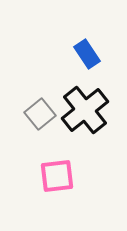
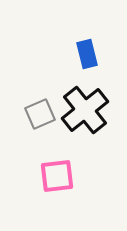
blue rectangle: rotated 20 degrees clockwise
gray square: rotated 16 degrees clockwise
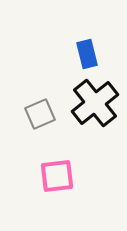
black cross: moved 10 px right, 7 px up
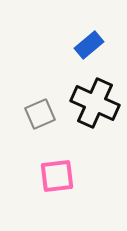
blue rectangle: moved 2 px right, 9 px up; rotated 64 degrees clockwise
black cross: rotated 27 degrees counterclockwise
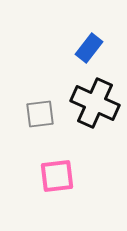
blue rectangle: moved 3 px down; rotated 12 degrees counterclockwise
gray square: rotated 16 degrees clockwise
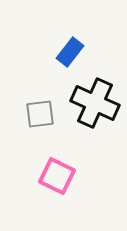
blue rectangle: moved 19 px left, 4 px down
pink square: rotated 33 degrees clockwise
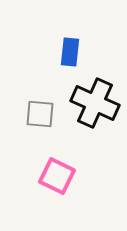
blue rectangle: rotated 32 degrees counterclockwise
gray square: rotated 12 degrees clockwise
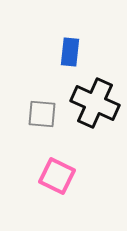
gray square: moved 2 px right
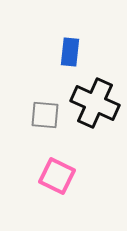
gray square: moved 3 px right, 1 px down
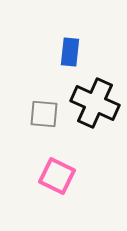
gray square: moved 1 px left, 1 px up
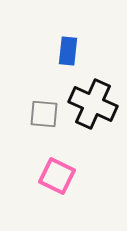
blue rectangle: moved 2 px left, 1 px up
black cross: moved 2 px left, 1 px down
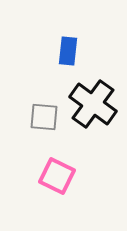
black cross: rotated 12 degrees clockwise
gray square: moved 3 px down
